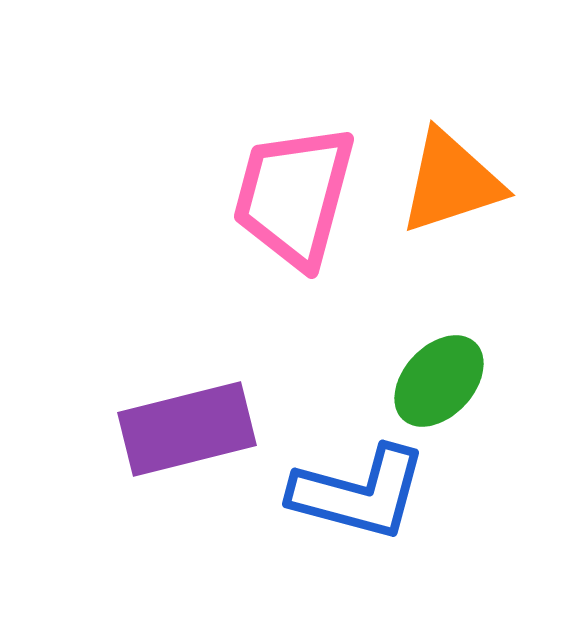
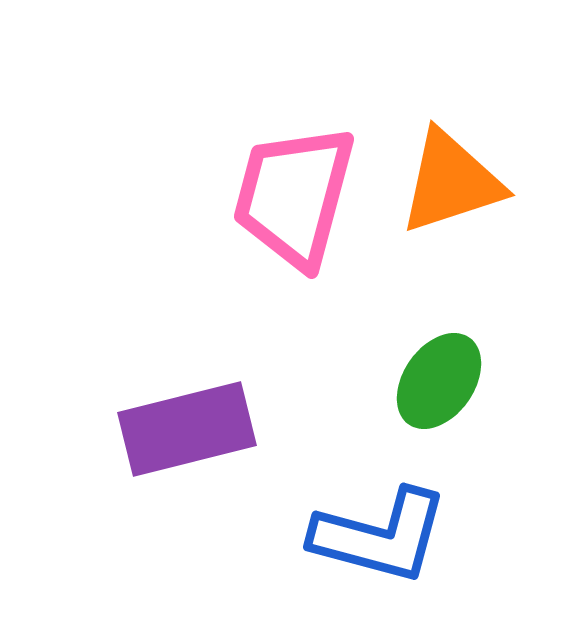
green ellipse: rotated 8 degrees counterclockwise
blue L-shape: moved 21 px right, 43 px down
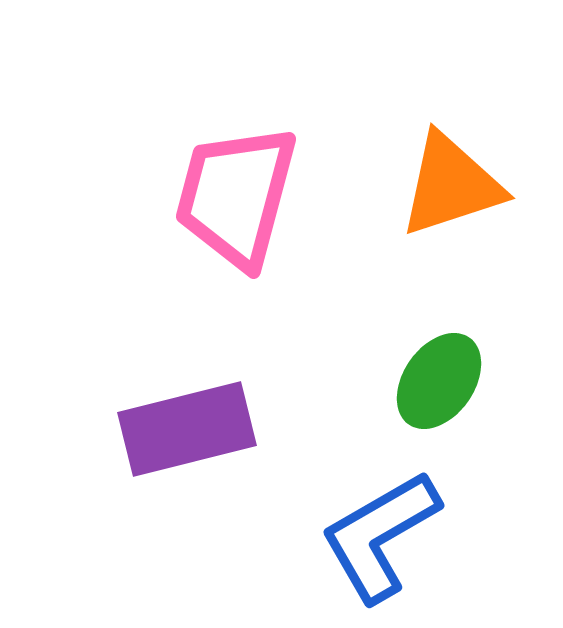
orange triangle: moved 3 px down
pink trapezoid: moved 58 px left
blue L-shape: rotated 135 degrees clockwise
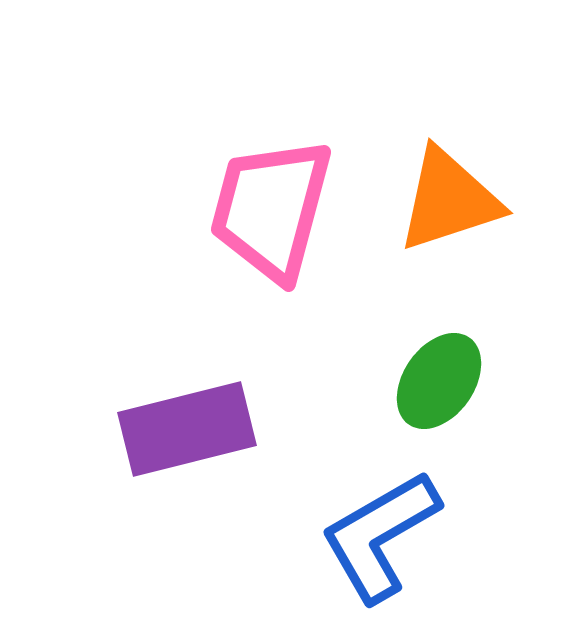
orange triangle: moved 2 px left, 15 px down
pink trapezoid: moved 35 px right, 13 px down
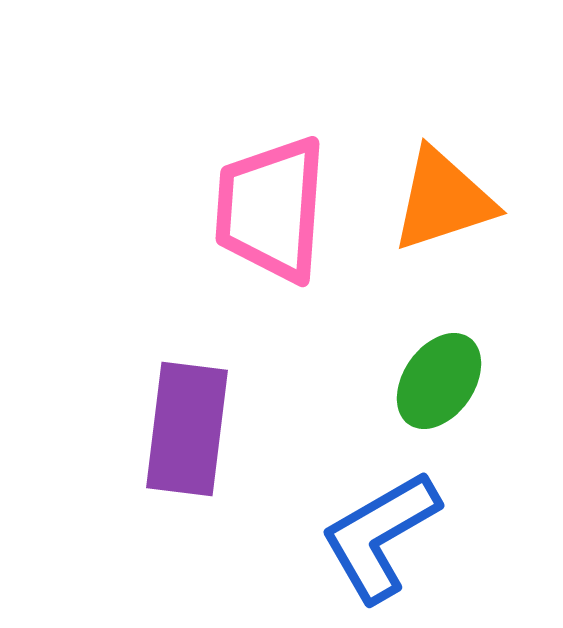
orange triangle: moved 6 px left
pink trapezoid: rotated 11 degrees counterclockwise
purple rectangle: rotated 69 degrees counterclockwise
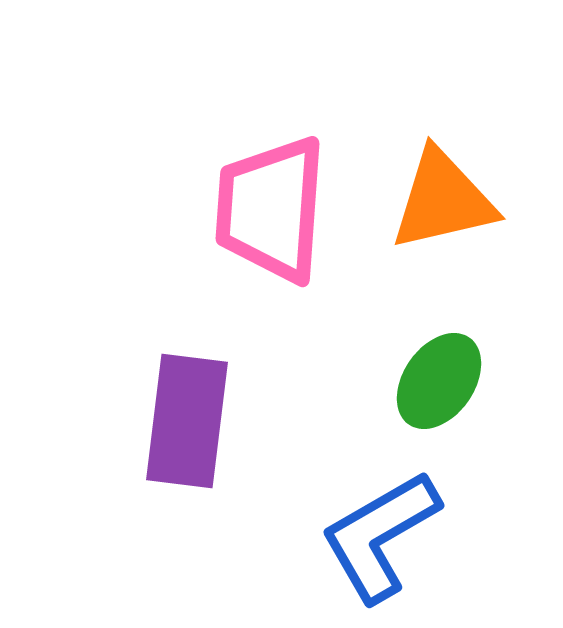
orange triangle: rotated 5 degrees clockwise
purple rectangle: moved 8 px up
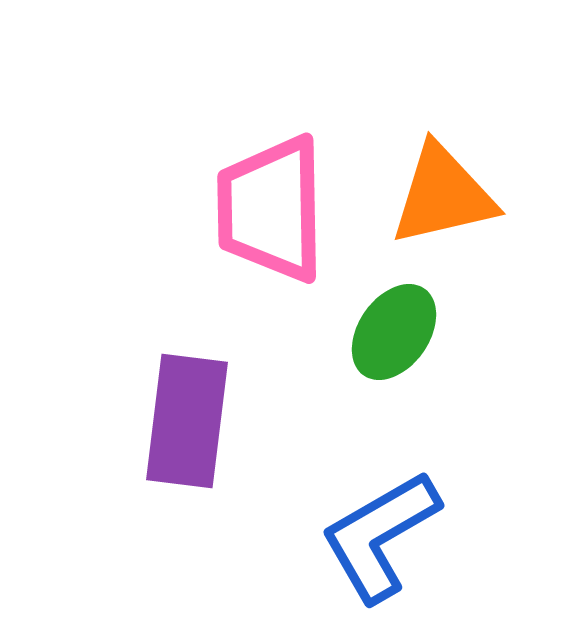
orange triangle: moved 5 px up
pink trapezoid: rotated 5 degrees counterclockwise
green ellipse: moved 45 px left, 49 px up
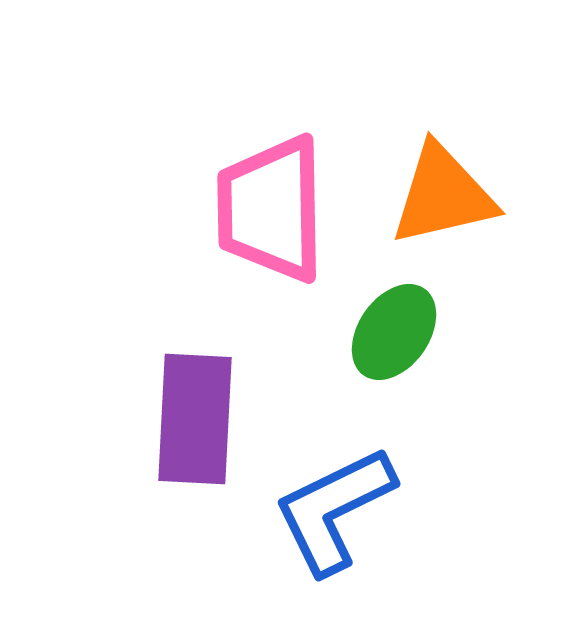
purple rectangle: moved 8 px right, 2 px up; rotated 4 degrees counterclockwise
blue L-shape: moved 46 px left, 26 px up; rotated 4 degrees clockwise
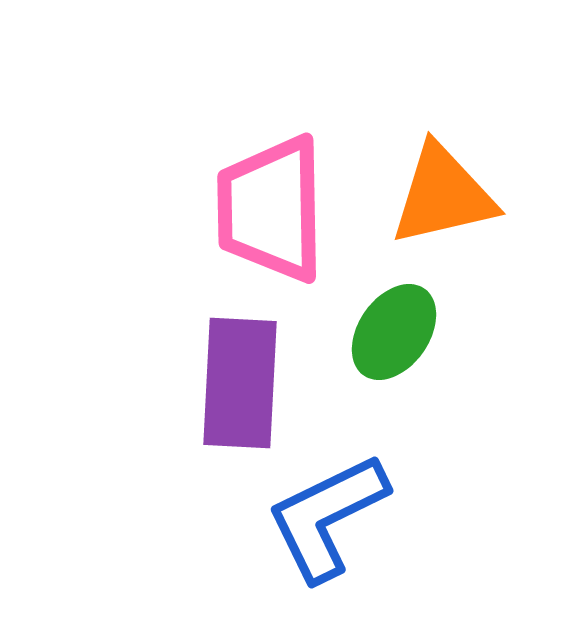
purple rectangle: moved 45 px right, 36 px up
blue L-shape: moved 7 px left, 7 px down
